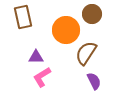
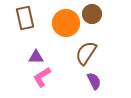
brown rectangle: moved 2 px right, 1 px down
orange circle: moved 7 px up
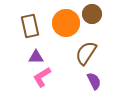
brown rectangle: moved 5 px right, 8 px down
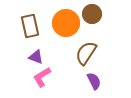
purple triangle: rotated 21 degrees clockwise
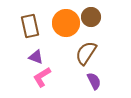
brown circle: moved 1 px left, 3 px down
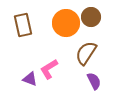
brown rectangle: moved 7 px left, 1 px up
purple triangle: moved 6 px left, 22 px down
pink L-shape: moved 7 px right, 8 px up
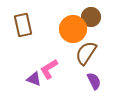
orange circle: moved 7 px right, 6 px down
purple triangle: moved 4 px right
